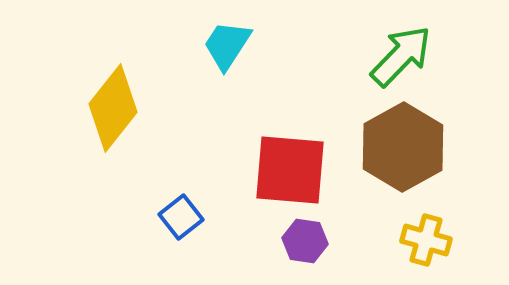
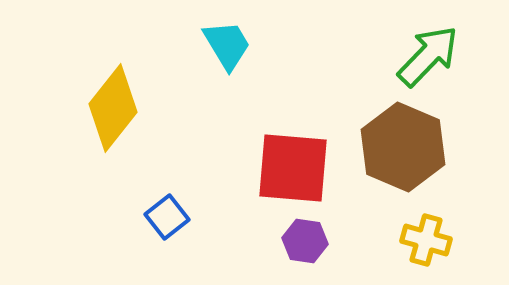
cyan trapezoid: rotated 116 degrees clockwise
green arrow: moved 27 px right
brown hexagon: rotated 8 degrees counterclockwise
red square: moved 3 px right, 2 px up
blue square: moved 14 px left
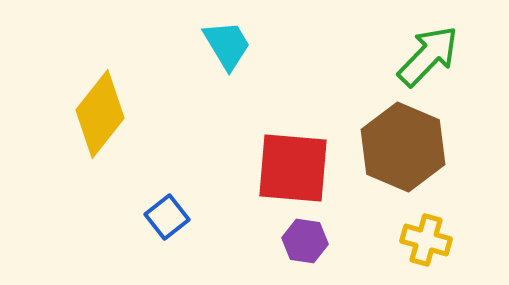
yellow diamond: moved 13 px left, 6 px down
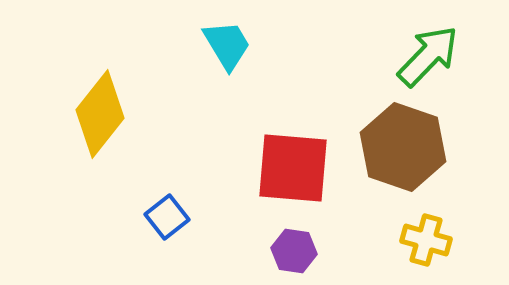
brown hexagon: rotated 4 degrees counterclockwise
purple hexagon: moved 11 px left, 10 px down
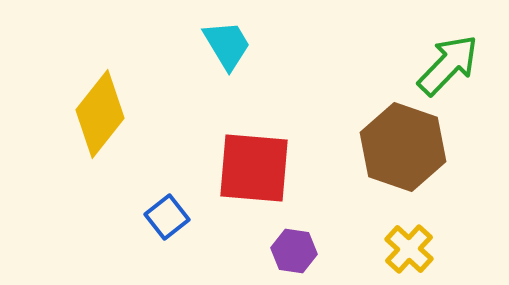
green arrow: moved 20 px right, 9 px down
red square: moved 39 px left
yellow cross: moved 17 px left, 9 px down; rotated 27 degrees clockwise
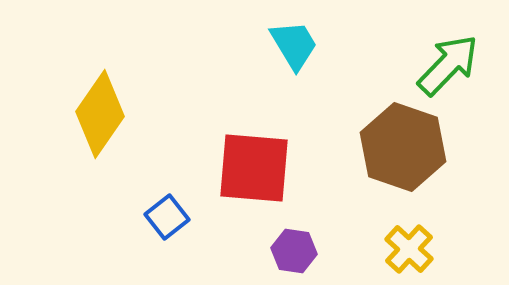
cyan trapezoid: moved 67 px right
yellow diamond: rotated 4 degrees counterclockwise
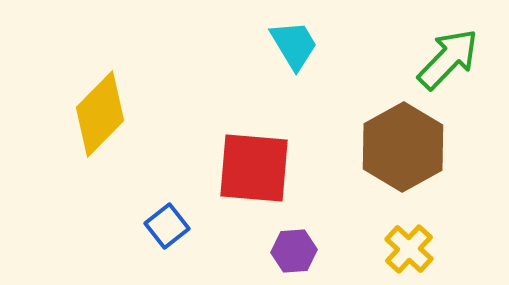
green arrow: moved 6 px up
yellow diamond: rotated 10 degrees clockwise
brown hexagon: rotated 12 degrees clockwise
blue square: moved 9 px down
purple hexagon: rotated 12 degrees counterclockwise
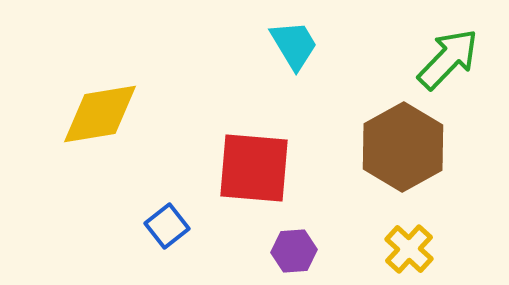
yellow diamond: rotated 36 degrees clockwise
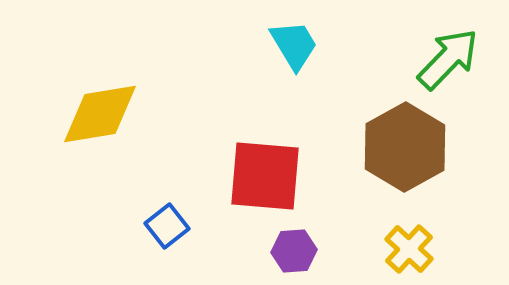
brown hexagon: moved 2 px right
red square: moved 11 px right, 8 px down
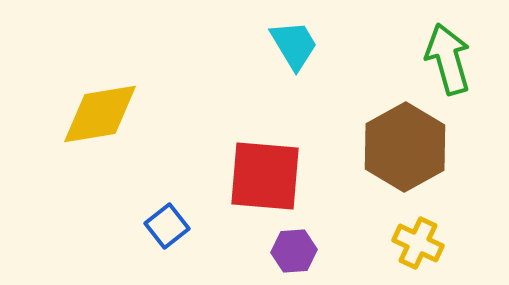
green arrow: rotated 60 degrees counterclockwise
yellow cross: moved 9 px right, 6 px up; rotated 18 degrees counterclockwise
